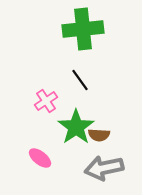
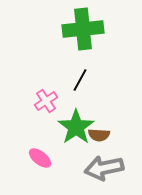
black line: rotated 65 degrees clockwise
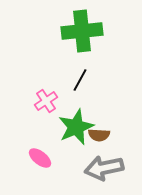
green cross: moved 1 px left, 2 px down
green star: rotated 12 degrees clockwise
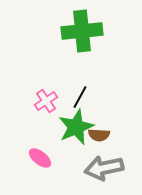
black line: moved 17 px down
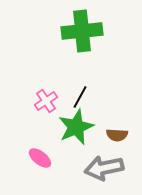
brown semicircle: moved 18 px right
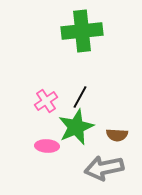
pink ellipse: moved 7 px right, 12 px up; rotated 35 degrees counterclockwise
